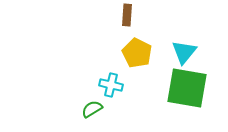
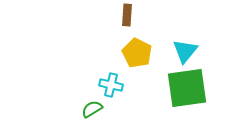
cyan triangle: moved 1 px right, 1 px up
green square: rotated 18 degrees counterclockwise
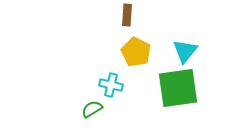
yellow pentagon: moved 1 px left, 1 px up
green square: moved 9 px left
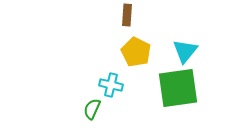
green semicircle: rotated 35 degrees counterclockwise
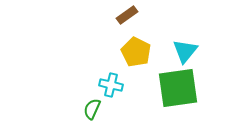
brown rectangle: rotated 50 degrees clockwise
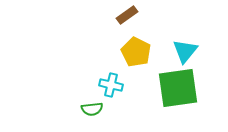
green semicircle: rotated 120 degrees counterclockwise
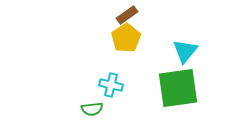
yellow pentagon: moved 10 px left, 14 px up; rotated 12 degrees clockwise
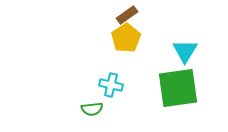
cyan triangle: rotated 8 degrees counterclockwise
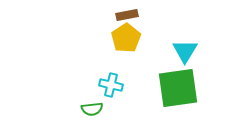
brown rectangle: rotated 25 degrees clockwise
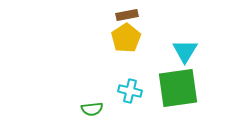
cyan cross: moved 19 px right, 6 px down
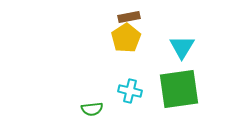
brown rectangle: moved 2 px right, 2 px down
cyan triangle: moved 3 px left, 4 px up
green square: moved 1 px right, 1 px down
